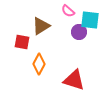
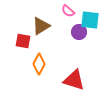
red square: moved 1 px right, 1 px up
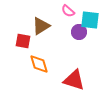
orange diamond: rotated 45 degrees counterclockwise
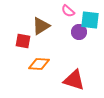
orange diamond: rotated 70 degrees counterclockwise
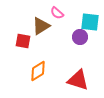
pink semicircle: moved 11 px left, 2 px down
cyan square: moved 2 px down
purple circle: moved 1 px right, 5 px down
orange diamond: moved 1 px left, 7 px down; rotated 35 degrees counterclockwise
red triangle: moved 4 px right
